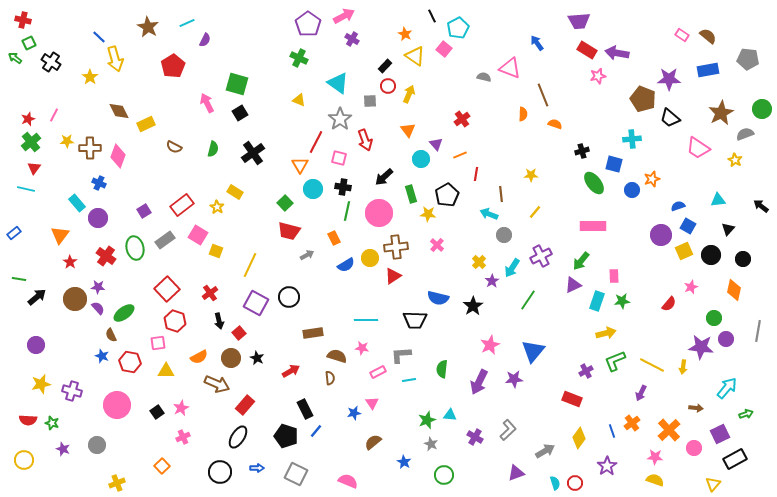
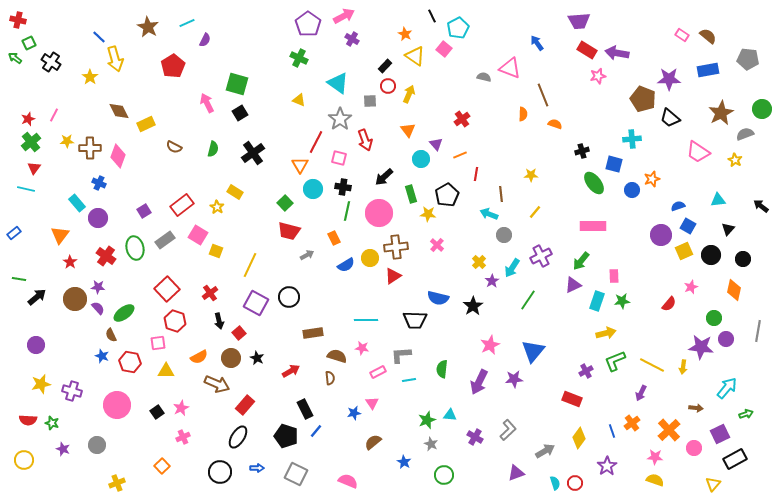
red cross at (23, 20): moved 5 px left
pink trapezoid at (698, 148): moved 4 px down
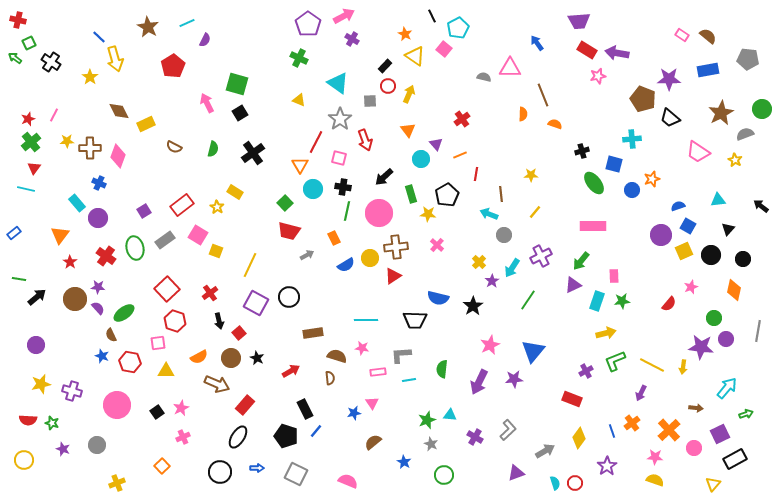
pink triangle at (510, 68): rotated 20 degrees counterclockwise
pink rectangle at (378, 372): rotated 21 degrees clockwise
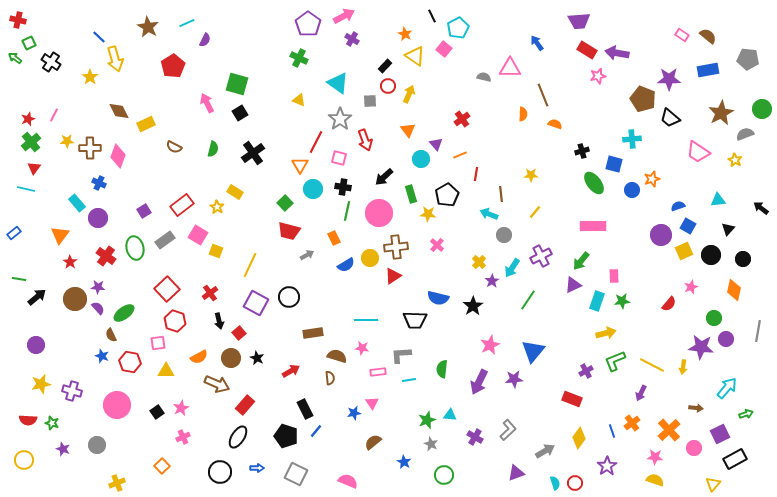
black arrow at (761, 206): moved 2 px down
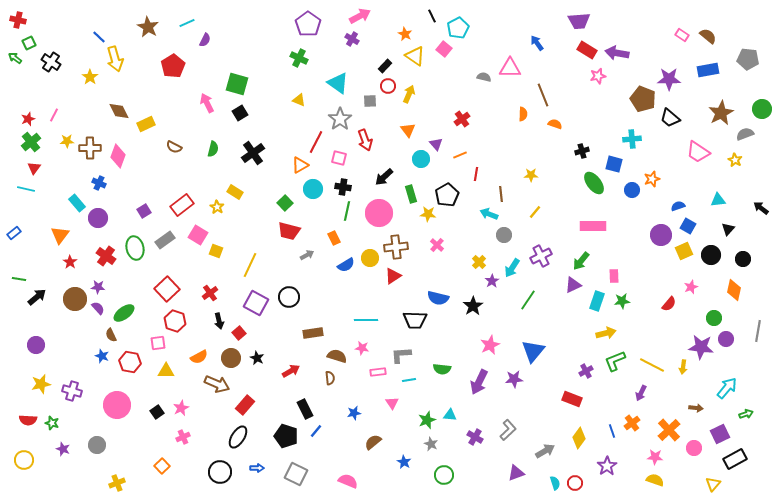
pink arrow at (344, 16): moved 16 px right
orange triangle at (300, 165): rotated 30 degrees clockwise
green semicircle at (442, 369): rotated 90 degrees counterclockwise
pink triangle at (372, 403): moved 20 px right
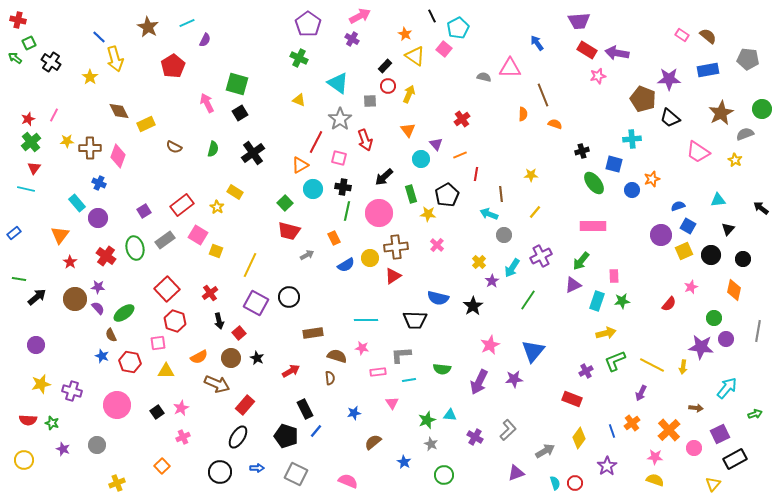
green arrow at (746, 414): moved 9 px right
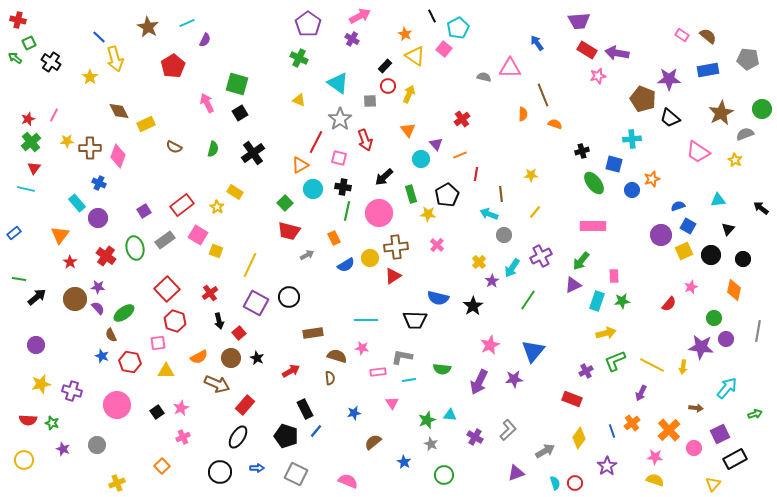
gray L-shape at (401, 355): moved 1 px right, 2 px down; rotated 15 degrees clockwise
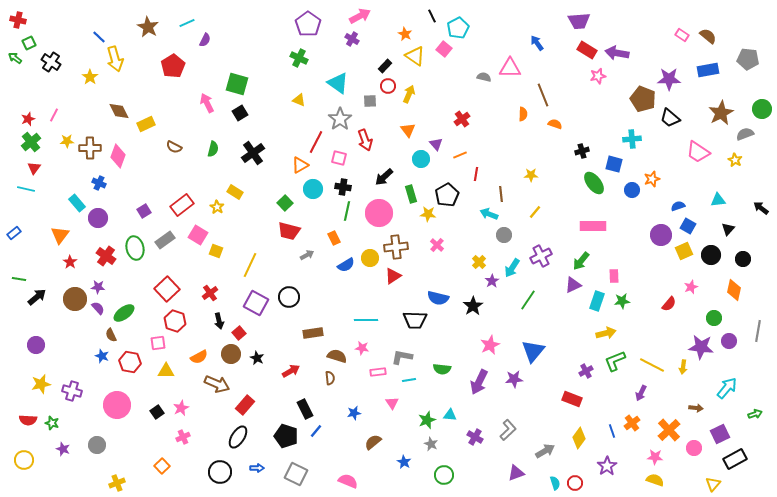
purple circle at (726, 339): moved 3 px right, 2 px down
brown circle at (231, 358): moved 4 px up
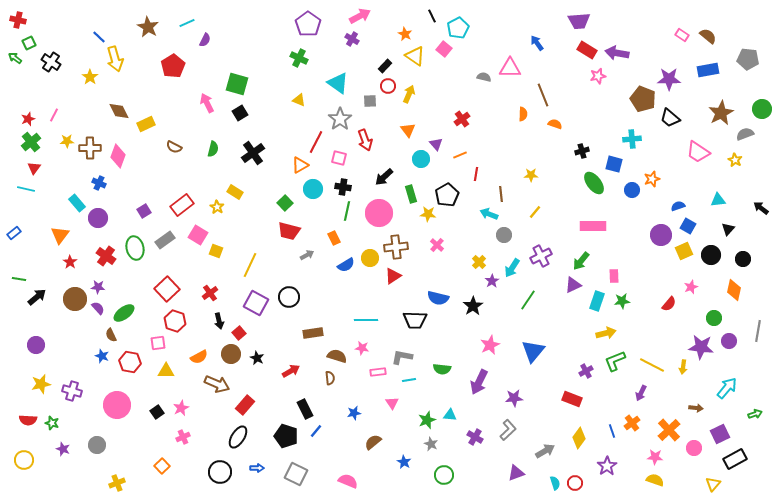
purple star at (514, 379): moved 19 px down
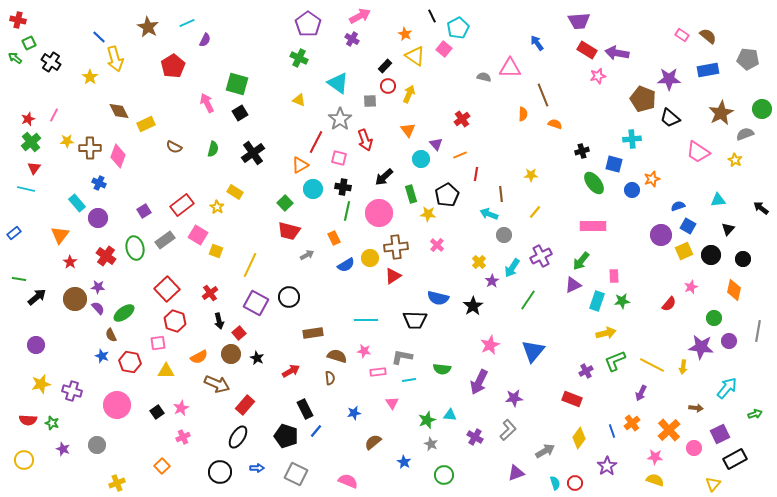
pink star at (362, 348): moved 2 px right, 3 px down
